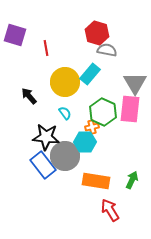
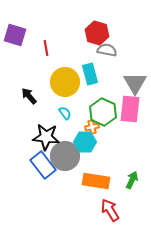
cyan rectangle: rotated 55 degrees counterclockwise
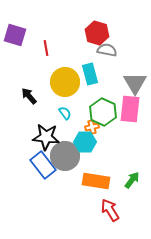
green arrow: rotated 12 degrees clockwise
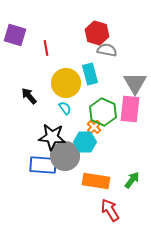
yellow circle: moved 1 px right, 1 px down
cyan semicircle: moved 5 px up
orange cross: moved 2 px right; rotated 32 degrees counterclockwise
black star: moved 6 px right
blue rectangle: rotated 48 degrees counterclockwise
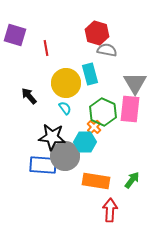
red arrow: rotated 35 degrees clockwise
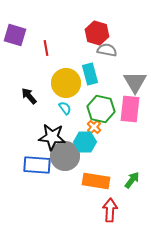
gray triangle: moved 1 px up
green hexagon: moved 2 px left, 3 px up; rotated 12 degrees counterclockwise
blue rectangle: moved 6 px left
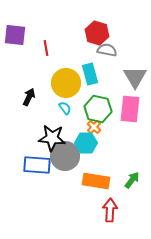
purple square: rotated 10 degrees counterclockwise
gray triangle: moved 5 px up
black arrow: moved 1 px down; rotated 66 degrees clockwise
green hexagon: moved 3 px left
black star: moved 1 px down
cyan hexagon: moved 1 px right, 1 px down
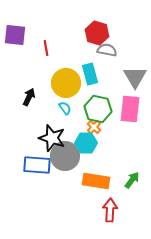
black star: rotated 12 degrees clockwise
